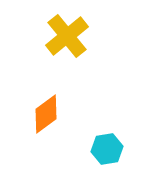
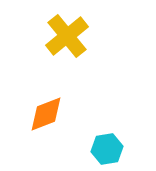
orange diamond: rotated 15 degrees clockwise
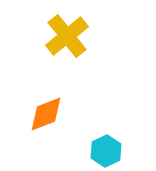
cyan hexagon: moved 1 px left, 2 px down; rotated 16 degrees counterclockwise
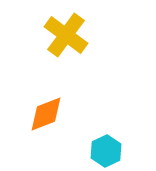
yellow cross: moved 1 px left, 1 px up; rotated 15 degrees counterclockwise
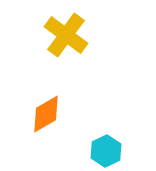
orange diamond: rotated 9 degrees counterclockwise
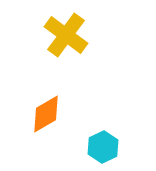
cyan hexagon: moved 3 px left, 4 px up
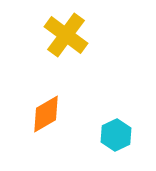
cyan hexagon: moved 13 px right, 12 px up
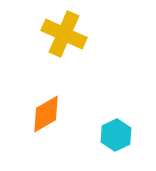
yellow cross: moved 2 px left, 1 px up; rotated 12 degrees counterclockwise
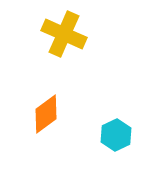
orange diamond: rotated 6 degrees counterclockwise
